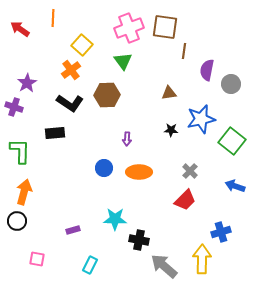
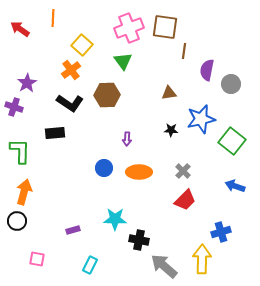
gray cross: moved 7 px left
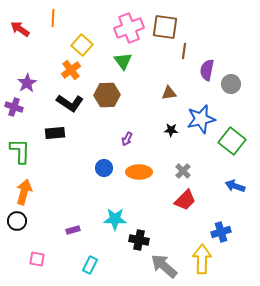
purple arrow: rotated 24 degrees clockwise
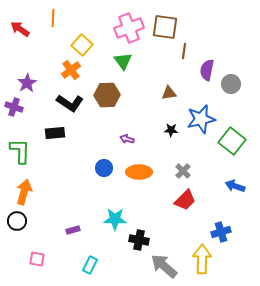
purple arrow: rotated 80 degrees clockwise
